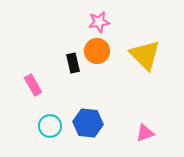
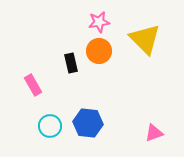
orange circle: moved 2 px right
yellow triangle: moved 16 px up
black rectangle: moved 2 px left
pink triangle: moved 9 px right
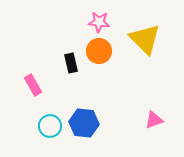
pink star: rotated 15 degrees clockwise
blue hexagon: moved 4 px left
pink triangle: moved 13 px up
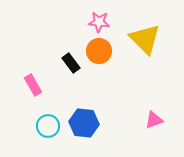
black rectangle: rotated 24 degrees counterclockwise
cyan circle: moved 2 px left
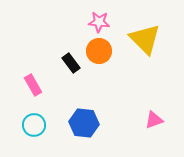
cyan circle: moved 14 px left, 1 px up
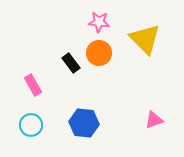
orange circle: moved 2 px down
cyan circle: moved 3 px left
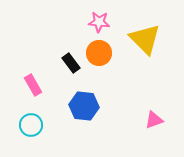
blue hexagon: moved 17 px up
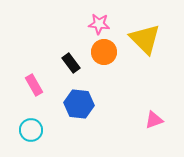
pink star: moved 2 px down
orange circle: moved 5 px right, 1 px up
pink rectangle: moved 1 px right
blue hexagon: moved 5 px left, 2 px up
cyan circle: moved 5 px down
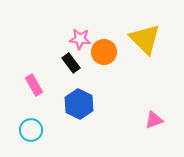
pink star: moved 19 px left, 15 px down
blue hexagon: rotated 20 degrees clockwise
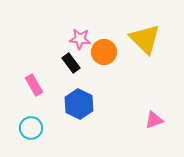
cyan circle: moved 2 px up
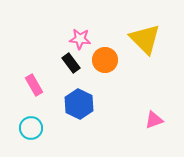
orange circle: moved 1 px right, 8 px down
